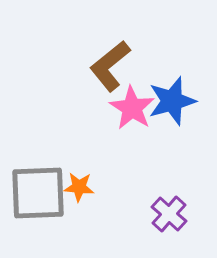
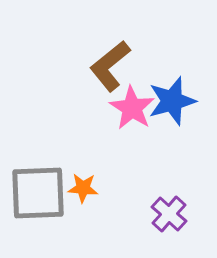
orange star: moved 4 px right, 1 px down
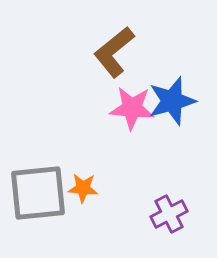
brown L-shape: moved 4 px right, 14 px up
pink star: rotated 27 degrees counterclockwise
gray square: rotated 4 degrees counterclockwise
purple cross: rotated 21 degrees clockwise
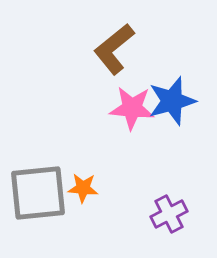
brown L-shape: moved 3 px up
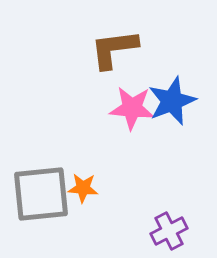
brown L-shape: rotated 32 degrees clockwise
blue star: rotated 6 degrees counterclockwise
gray square: moved 3 px right, 1 px down
purple cross: moved 17 px down
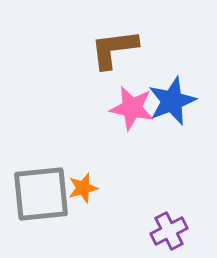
pink star: rotated 6 degrees clockwise
orange star: rotated 20 degrees counterclockwise
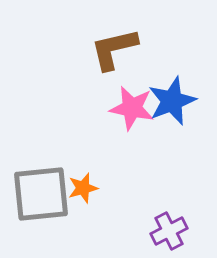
brown L-shape: rotated 6 degrees counterclockwise
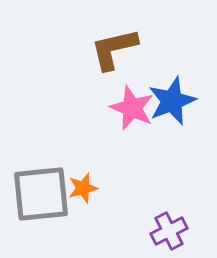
pink star: rotated 12 degrees clockwise
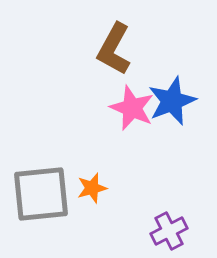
brown L-shape: rotated 48 degrees counterclockwise
orange star: moved 9 px right
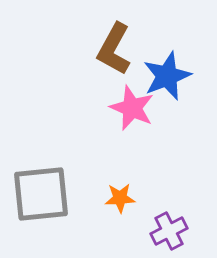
blue star: moved 5 px left, 25 px up
orange star: moved 28 px right, 10 px down; rotated 12 degrees clockwise
